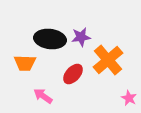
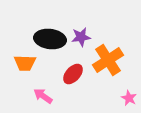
orange cross: rotated 8 degrees clockwise
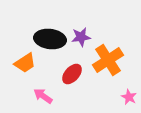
orange trapezoid: rotated 35 degrees counterclockwise
red ellipse: moved 1 px left
pink star: moved 1 px up
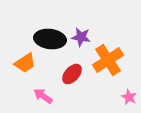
purple star: rotated 18 degrees clockwise
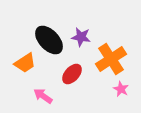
black ellipse: moved 1 px left, 1 px down; rotated 40 degrees clockwise
orange cross: moved 3 px right, 1 px up
pink star: moved 8 px left, 8 px up
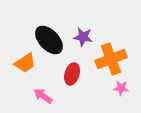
purple star: moved 2 px right
orange cross: rotated 12 degrees clockwise
red ellipse: rotated 25 degrees counterclockwise
pink star: moved 1 px up; rotated 21 degrees counterclockwise
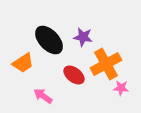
orange cross: moved 5 px left, 5 px down; rotated 8 degrees counterclockwise
orange trapezoid: moved 2 px left
red ellipse: moved 2 px right, 1 px down; rotated 70 degrees counterclockwise
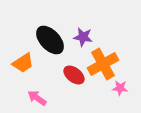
black ellipse: moved 1 px right
orange cross: moved 3 px left
pink star: moved 1 px left
pink arrow: moved 6 px left, 2 px down
